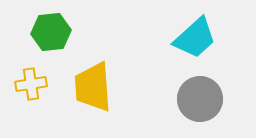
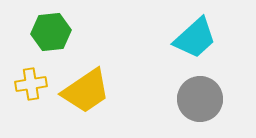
yellow trapezoid: moved 7 px left, 4 px down; rotated 120 degrees counterclockwise
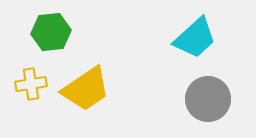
yellow trapezoid: moved 2 px up
gray circle: moved 8 px right
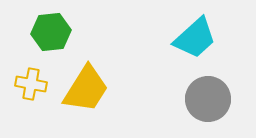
yellow cross: rotated 20 degrees clockwise
yellow trapezoid: rotated 24 degrees counterclockwise
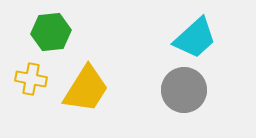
yellow cross: moved 5 px up
gray circle: moved 24 px left, 9 px up
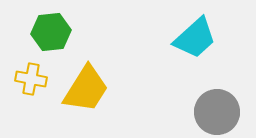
gray circle: moved 33 px right, 22 px down
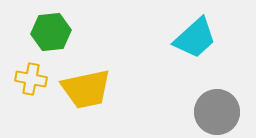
yellow trapezoid: rotated 46 degrees clockwise
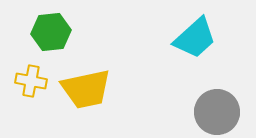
yellow cross: moved 2 px down
